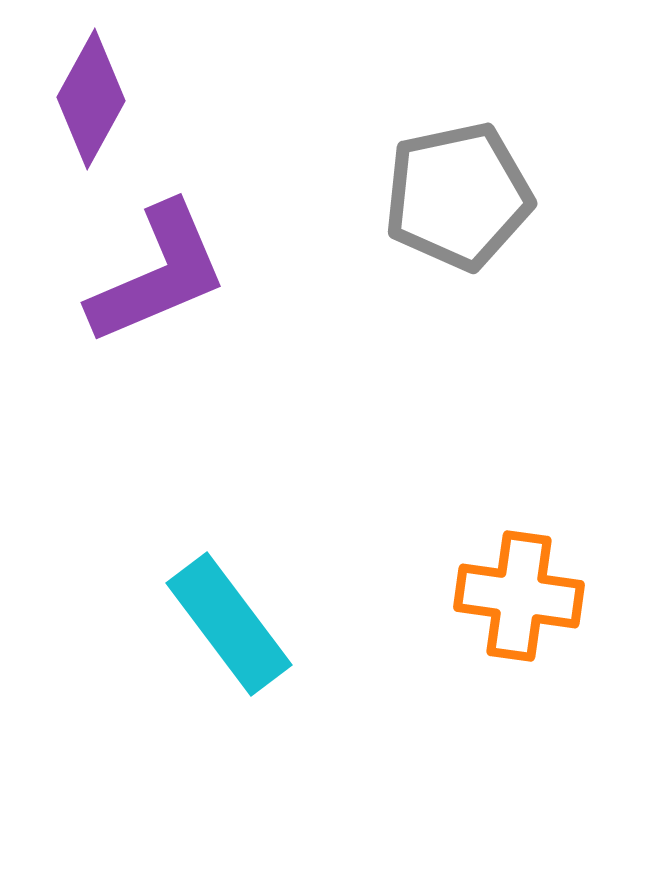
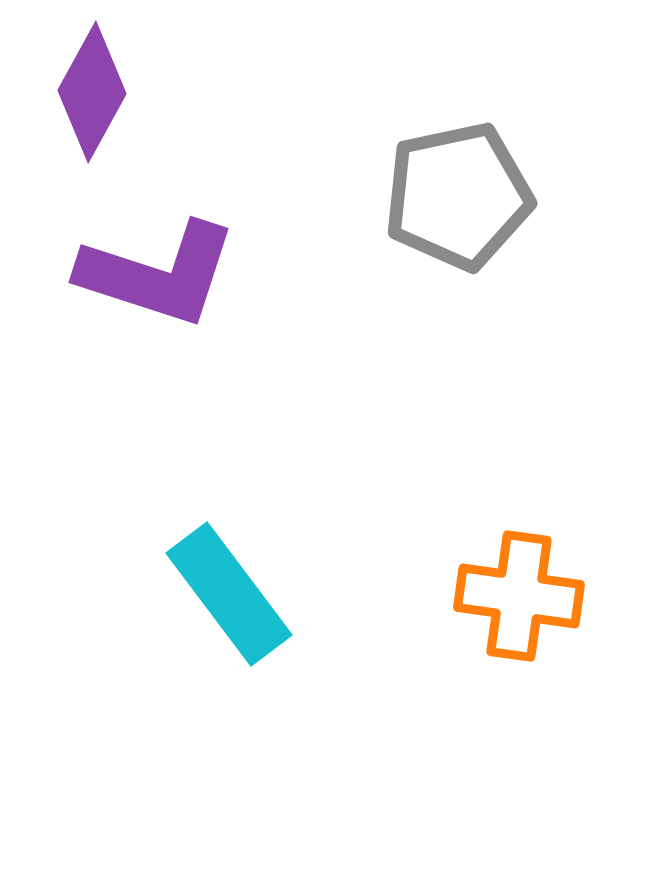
purple diamond: moved 1 px right, 7 px up
purple L-shape: rotated 41 degrees clockwise
cyan rectangle: moved 30 px up
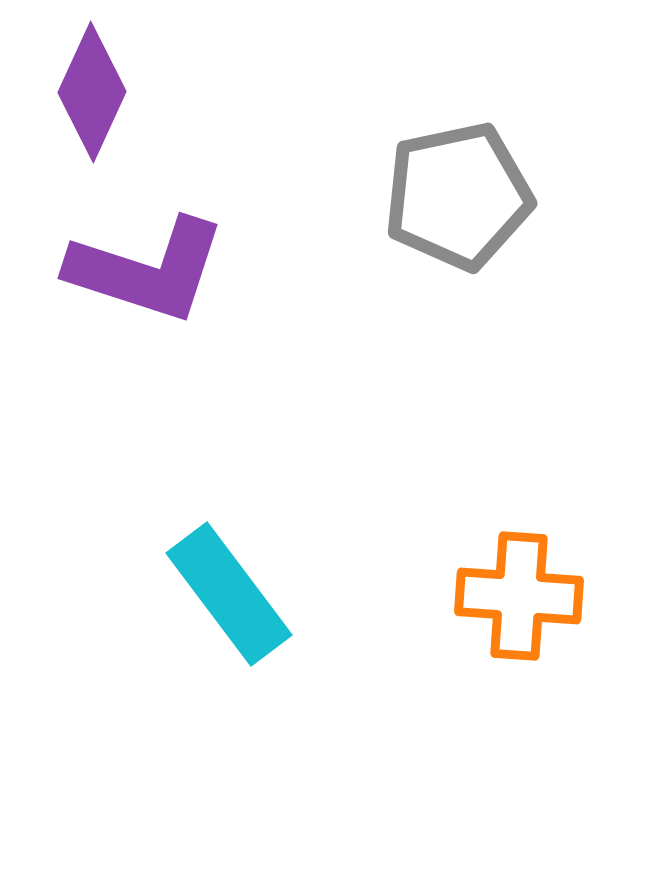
purple diamond: rotated 4 degrees counterclockwise
purple L-shape: moved 11 px left, 4 px up
orange cross: rotated 4 degrees counterclockwise
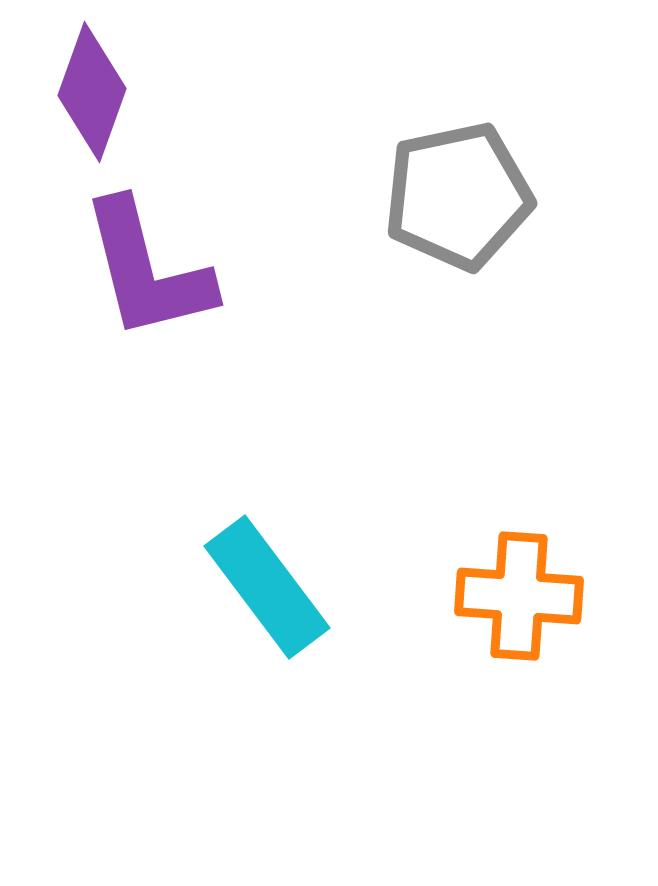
purple diamond: rotated 5 degrees counterclockwise
purple L-shape: rotated 58 degrees clockwise
cyan rectangle: moved 38 px right, 7 px up
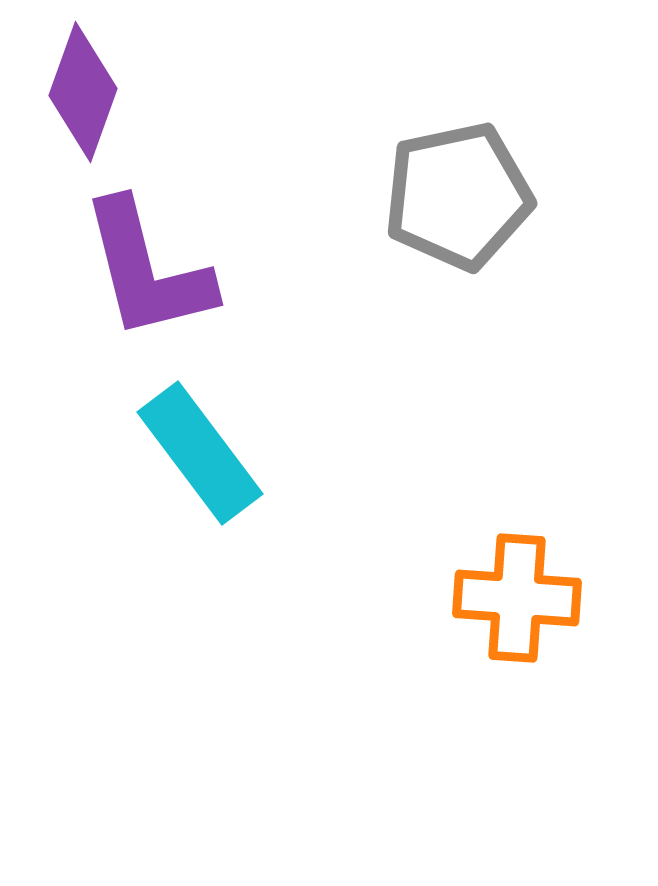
purple diamond: moved 9 px left
cyan rectangle: moved 67 px left, 134 px up
orange cross: moved 2 px left, 2 px down
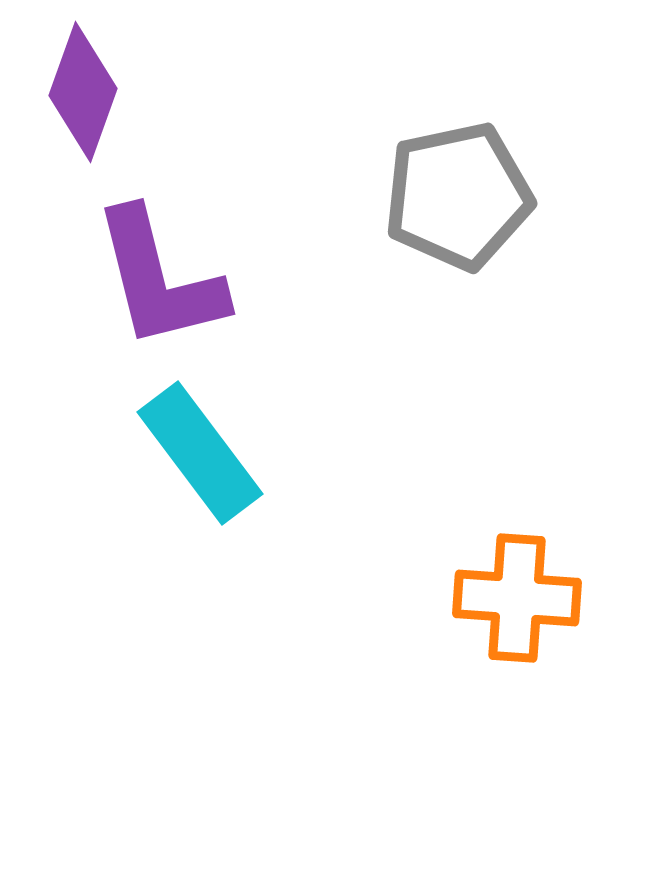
purple L-shape: moved 12 px right, 9 px down
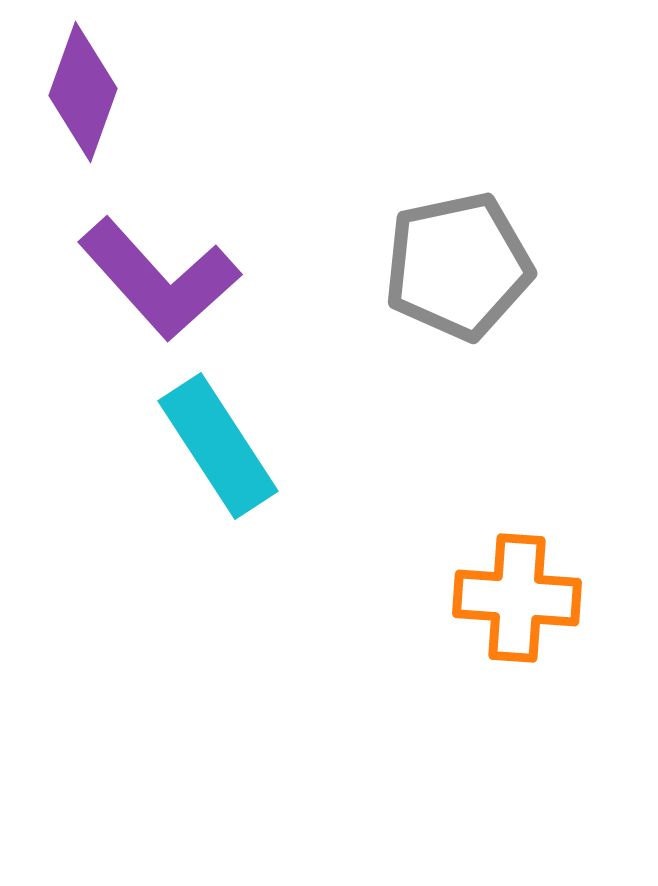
gray pentagon: moved 70 px down
purple L-shape: rotated 28 degrees counterclockwise
cyan rectangle: moved 18 px right, 7 px up; rotated 4 degrees clockwise
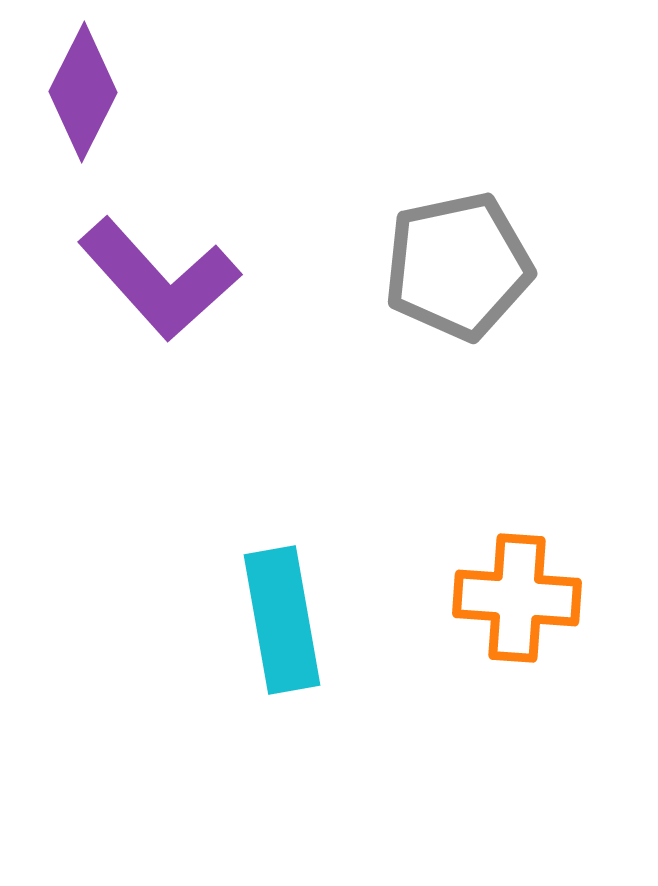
purple diamond: rotated 7 degrees clockwise
cyan rectangle: moved 64 px right, 174 px down; rotated 23 degrees clockwise
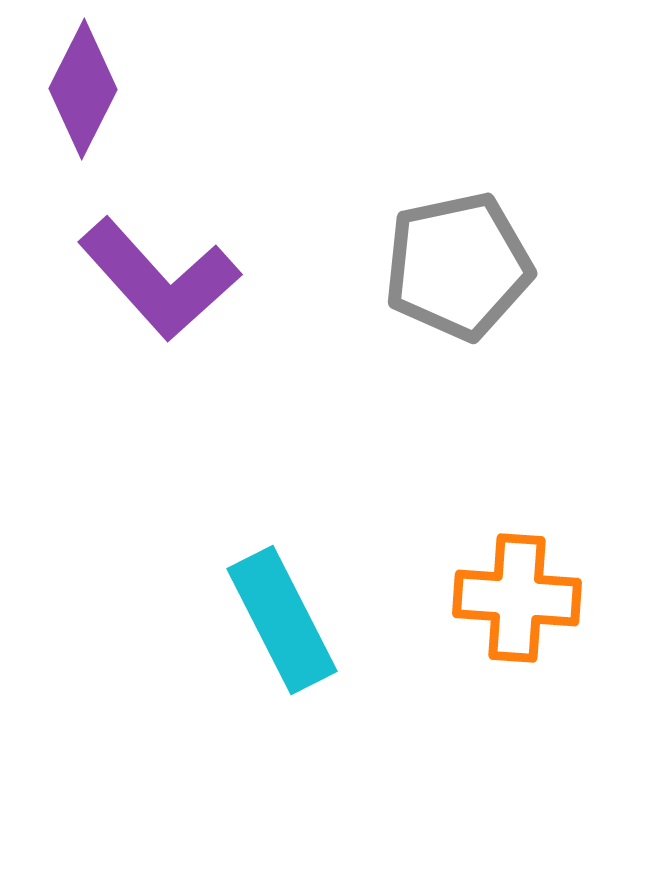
purple diamond: moved 3 px up
cyan rectangle: rotated 17 degrees counterclockwise
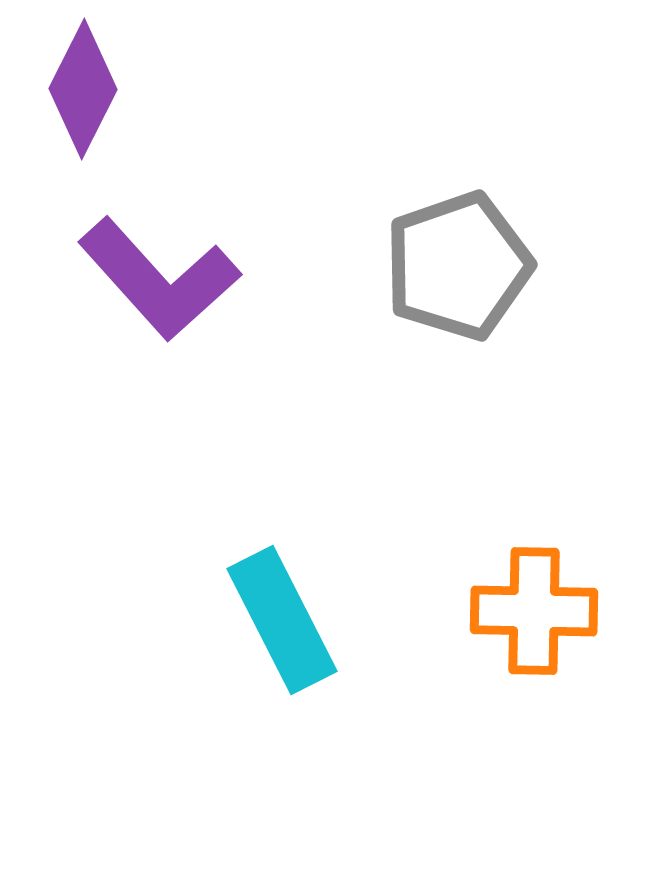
gray pentagon: rotated 7 degrees counterclockwise
orange cross: moved 17 px right, 13 px down; rotated 3 degrees counterclockwise
